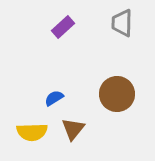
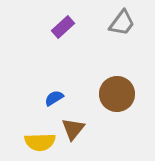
gray trapezoid: rotated 144 degrees counterclockwise
yellow semicircle: moved 8 px right, 10 px down
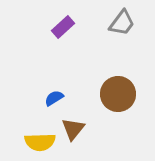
brown circle: moved 1 px right
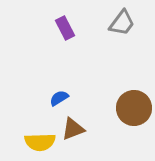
purple rectangle: moved 2 px right, 1 px down; rotated 75 degrees counterclockwise
brown circle: moved 16 px right, 14 px down
blue semicircle: moved 5 px right
brown triangle: rotated 30 degrees clockwise
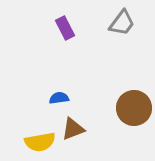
blue semicircle: rotated 24 degrees clockwise
yellow semicircle: rotated 8 degrees counterclockwise
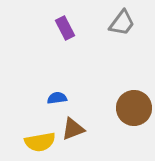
blue semicircle: moved 2 px left
